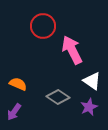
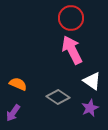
red circle: moved 28 px right, 8 px up
purple star: moved 1 px right, 1 px down
purple arrow: moved 1 px left, 1 px down
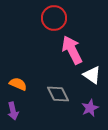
red circle: moved 17 px left
white triangle: moved 6 px up
gray diamond: moved 3 px up; rotated 30 degrees clockwise
purple arrow: moved 2 px up; rotated 48 degrees counterclockwise
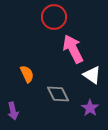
red circle: moved 1 px up
pink arrow: moved 1 px right, 1 px up
orange semicircle: moved 9 px right, 10 px up; rotated 42 degrees clockwise
purple star: rotated 12 degrees counterclockwise
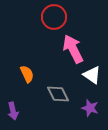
purple star: rotated 18 degrees counterclockwise
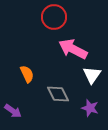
pink arrow: rotated 36 degrees counterclockwise
white triangle: rotated 30 degrees clockwise
purple arrow: rotated 42 degrees counterclockwise
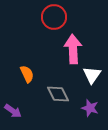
pink arrow: rotated 60 degrees clockwise
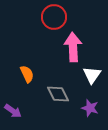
pink arrow: moved 2 px up
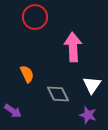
red circle: moved 19 px left
white triangle: moved 10 px down
purple star: moved 2 px left, 7 px down
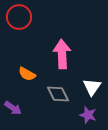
red circle: moved 16 px left
pink arrow: moved 11 px left, 7 px down
orange semicircle: rotated 144 degrees clockwise
white triangle: moved 2 px down
purple arrow: moved 3 px up
